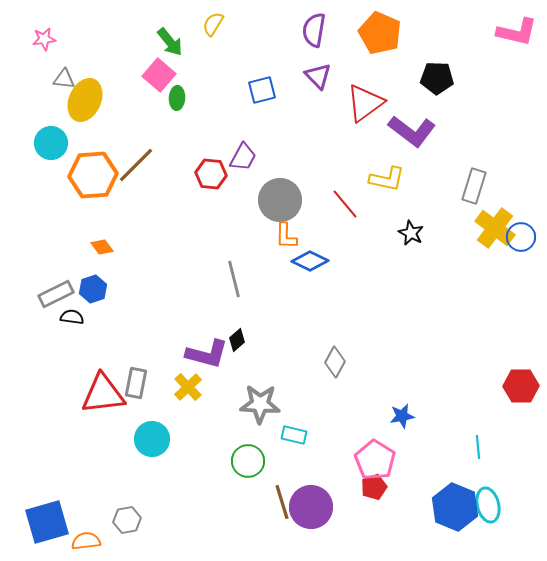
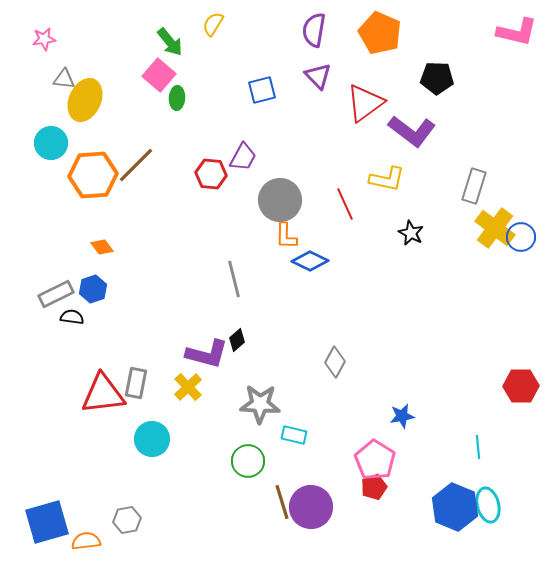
red line at (345, 204): rotated 16 degrees clockwise
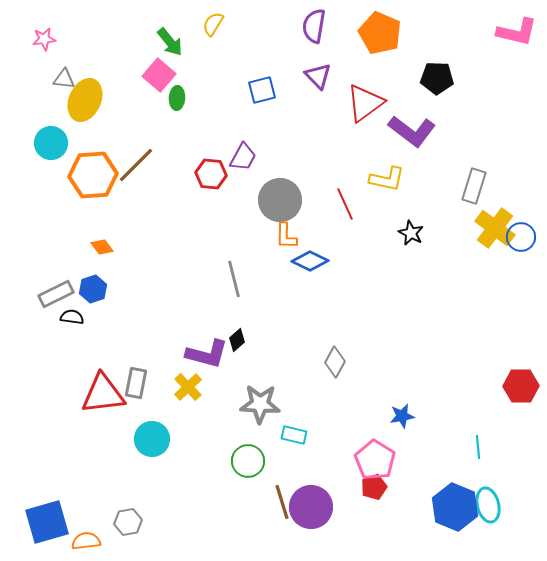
purple semicircle at (314, 30): moved 4 px up
gray hexagon at (127, 520): moved 1 px right, 2 px down
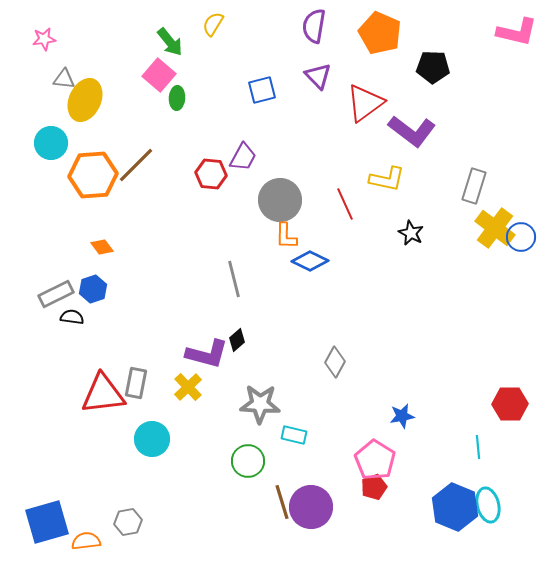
black pentagon at (437, 78): moved 4 px left, 11 px up
red hexagon at (521, 386): moved 11 px left, 18 px down
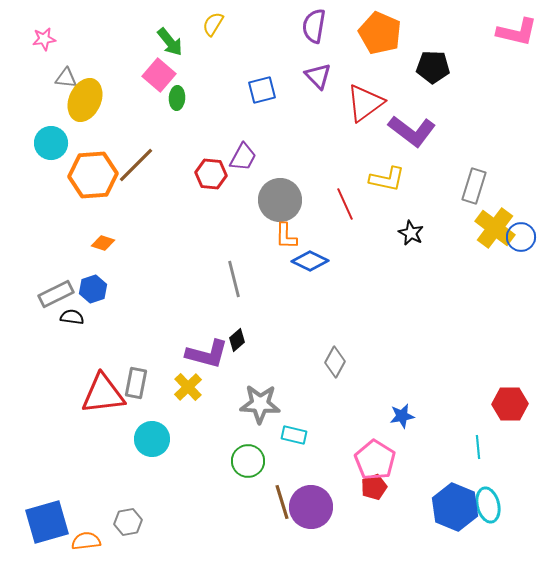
gray triangle at (64, 79): moved 2 px right, 1 px up
orange diamond at (102, 247): moved 1 px right, 4 px up; rotated 35 degrees counterclockwise
